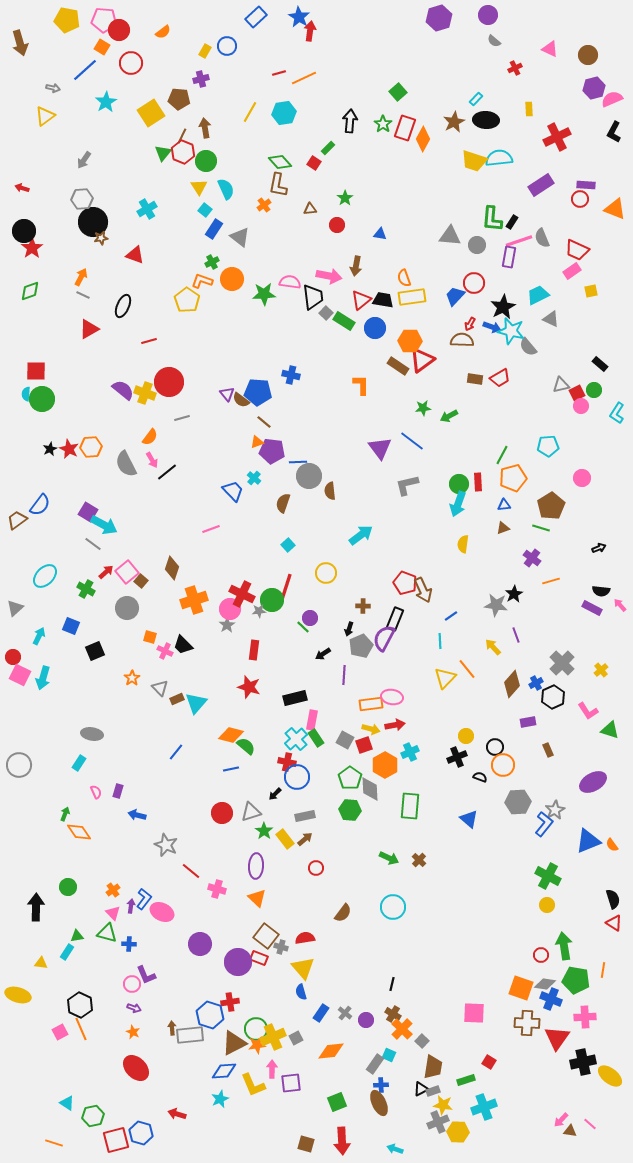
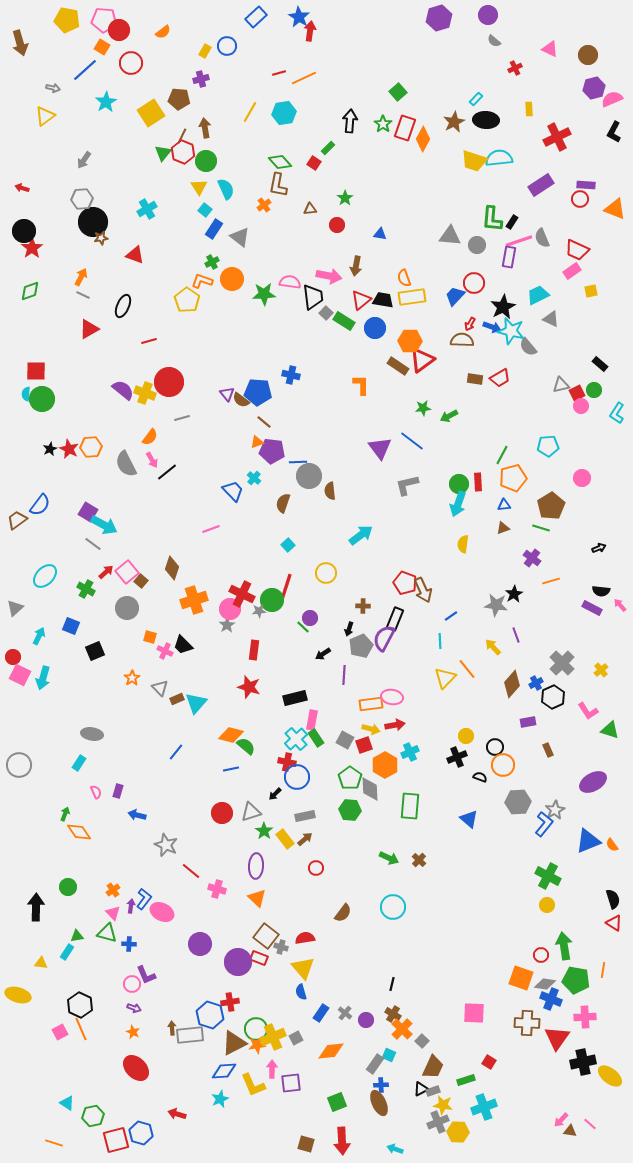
orange square at (521, 988): moved 10 px up
brown trapezoid at (433, 1067): rotated 15 degrees clockwise
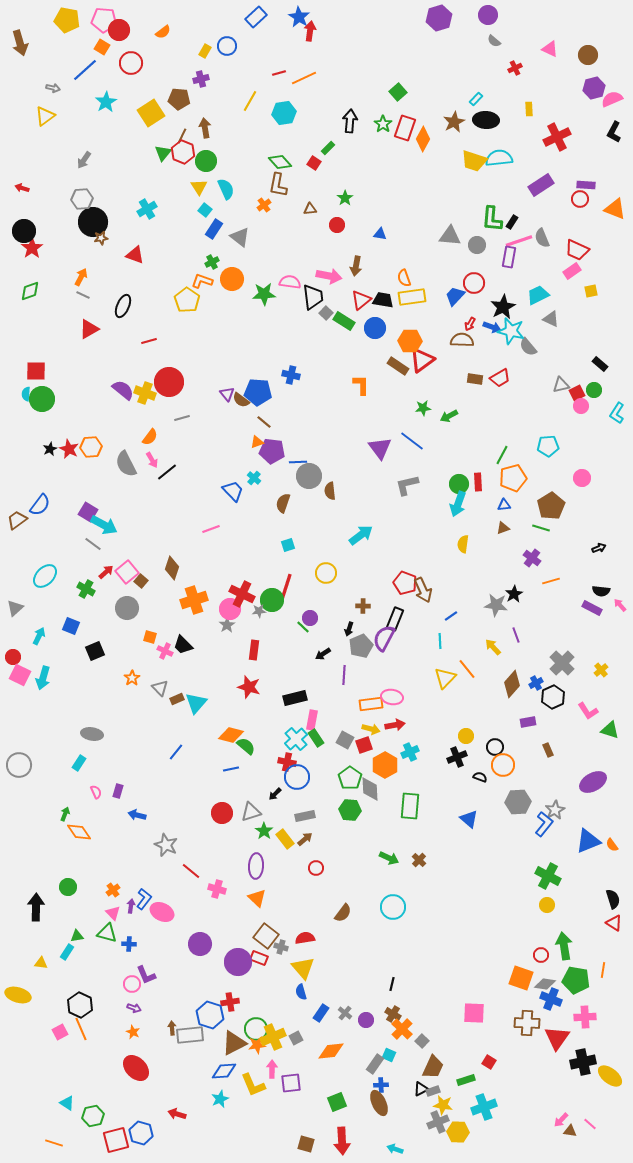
yellow line at (250, 112): moved 11 px up
cyan square at (288, 545): rotated 24 degrees clockwise
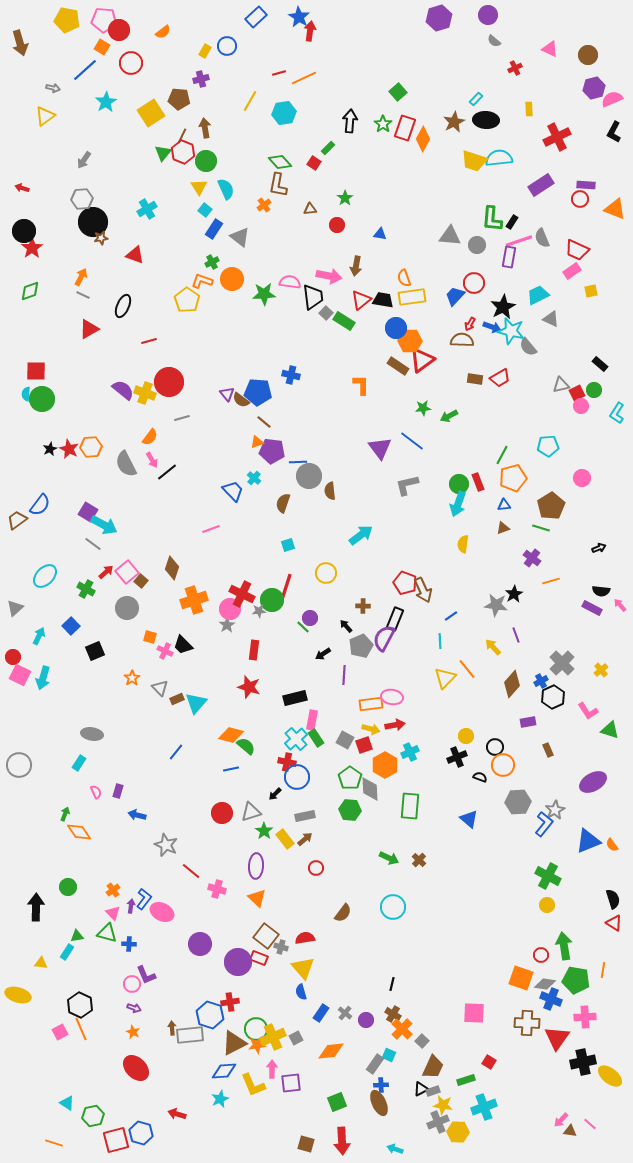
blue circle at (375, 328): moved 21 px right
red rectangle at (478, 482): rotated 18 degrees counterclockwise
blue square at (71, 626): rotated 24 degrees clockwise
black arrow at (349, 629): moved 3 px left, 3 px up; rotated 120 degrees clockwise
blue cross at (536, 683): moved 5 px right, 2 px up
